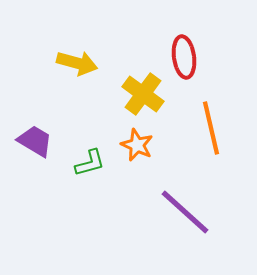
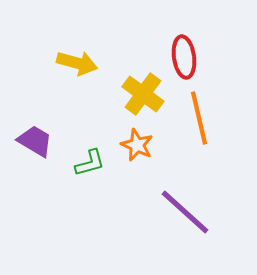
orange line: moved 12 px left, 10 px up
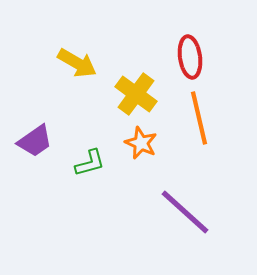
red ellipse: moved 6 px right
yellow arrow: rotated 15 degrees clockwise
yellow cross: moved 7 px left
purple trapezoid: rotated 114 degrees clockwise
orange star: moved 4 px right, 2 px up
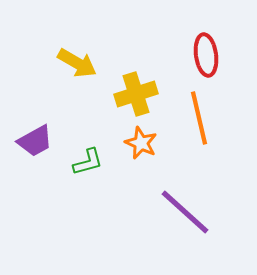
red ellipse: moved 16 px right, 2 px up
yellow cross: rotated 36 degrees clockwise
purple trapezoid: rotated 6 degrees clockwise
green L-shape: moved 2 px left, 1 px up
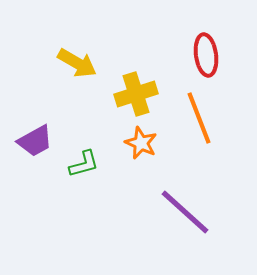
orange line: rotated 8 degrees counterclockwise
green L-shape: moved 4 px left, 2 px down
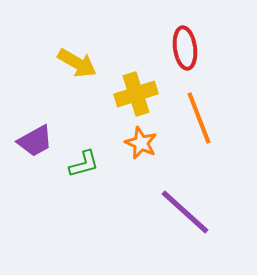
red ellipse: moved 21 px left, 7 px up
